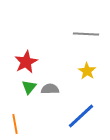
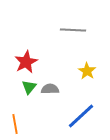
gray line: moved 13 px left, 4 px up
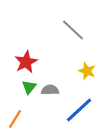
gray line: rotated 40 degrees clockwise
yellow star: rotated 12 degrees counterclockwise
gray semicircle: moved 1 px down
blue line: moved 2 px left, 6 px up
orange line: moved 5 px up; rotated 42 degrees clockwise
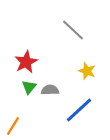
orange line: moved 2 px left, 7 px down
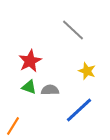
red star: moved 4 px right, 1 px up
green triangle: rotated 49 degrees counterclockwise
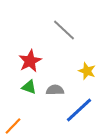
gray line: moved 9 px left
gray semicircle: moved 5 px right
orange line: rotated 12 degrees clockwise
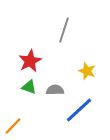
gray line: rotated 65 degrees clockwise
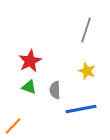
gray line: moved 22 px right
gray semicircle: rotated 90 degrees counterclockwise
blue line: moved 2 px right, 1 px up; rotated 32 degrees clockwise
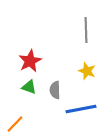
gray line: rotated 20 degrees counterclockwise
orange line: moved 2 px right, 2 px up
